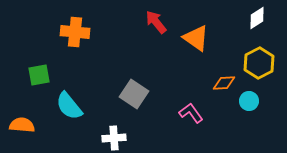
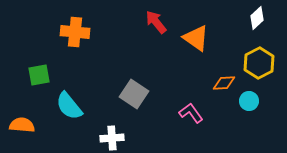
white diamond: rotated 10 degrees counterclockwise
white cross: moved 2 px left
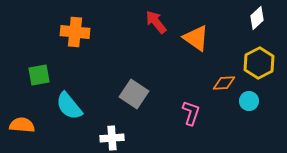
pink L-shape: rotated 55 degrees clockwise
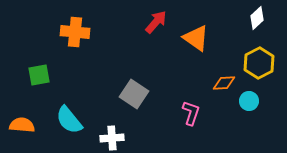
red arrow: rotated 80 degrees clockwise
cyan semicircle: moved 14 px down
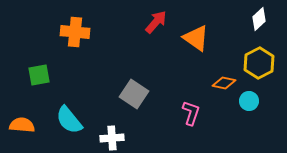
white diamond: moved 2 px right, 1 px down
orange diamond: rotated 15 degrees clockwise
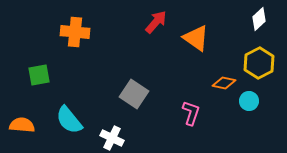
white cross: rotated 30 degrees clockwise
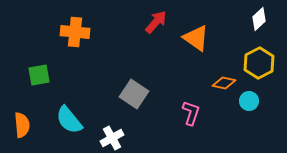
orange semicircle: rotated 80 degrees clockwise
white cross: rotated 35 degrees clockwise
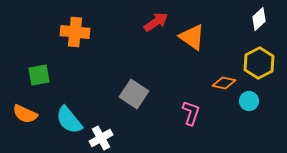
red arrow: rotated 15 degrees clockwise
orange triangle: moved 4 px left, 1 px up
orange semicircle: moved 3 px right, 11 px up; rotated 120 degrees clockwise
white cross: moved 11 px left
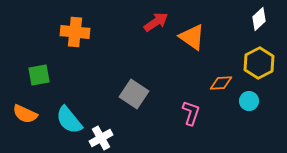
orange diamond: moved 3 px left; rotated 15 degrees counterclockwise
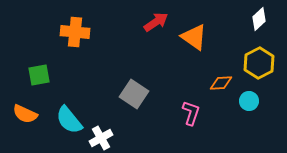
orange triangle: moved 2 px right
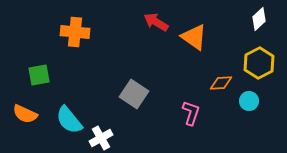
red arrow: rotated 115 degrees counterclockwise
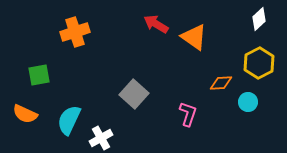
red arrow: moved 2 px down
orange cross: rotated 24 degrees counterclockwise
gray square: rotated 8 degrees clockwise
cyan circle: moved 1 px left, 1 px down
pink L-shape: moved 3 px left, 1 px down
cyan semicircle: rotated 64 degrees clockwise
